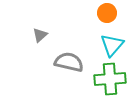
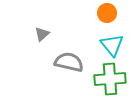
gray triangle: moved 2 px right, 1 px up
cyan triangle: rotated 20 degrees counterclockwise
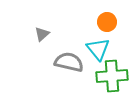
orange circle: moved 9 px down
cyan triangle: moved 14 px left, 4 px down
green cross: moved 2 px right, 3 px up
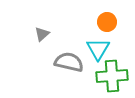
cyan triangle: rotated 10 degrees clockwise
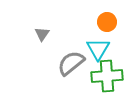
gray triangle: rotated 14 degrees counterclockwise
gray semicircle: moved 2 px right, 1 px down; rotated 52 degrees counterclockwise
green cross: moved 5 px left
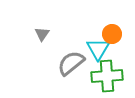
orange circle: moved 5 px right, 12 px down
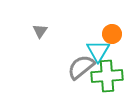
gray triangle: moved 2 px left, 3 px up
cyan triangle: moved 2 px down
gray semicircle: moved 10 px right, 4 px down
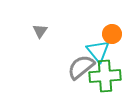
cyan triangle: rotated 10 degrees counterclockwise
green cross: moved 2 px left
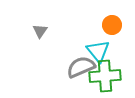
orange circle: moved 9 px up
gray semicircle: rotated 16 degrees clockwise
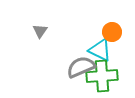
orange circle: moved 7 px down
cyan triangle: moved 2 px right, 1 px up; rotated 25 degrees counterclockwise
green cross: moved 3 px left
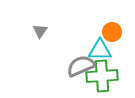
cyan triangle: rotated 25 degrees counterclockwise
gray semicircle: moved 1 px up
